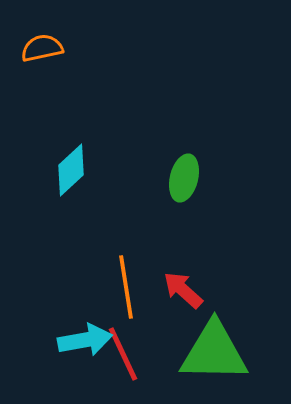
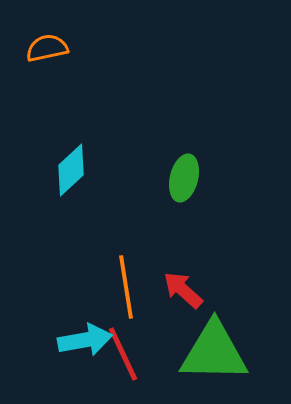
orange semicircle: moved 5 px right
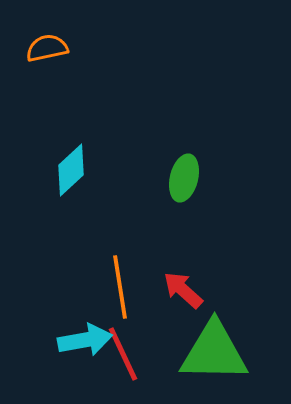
orange line: moved 6 px left
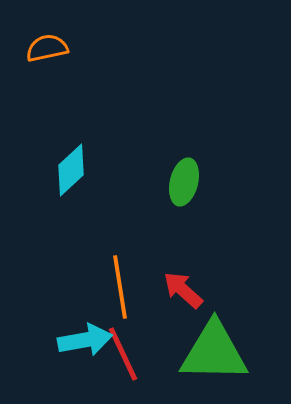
green ellipse: moved 4 px down
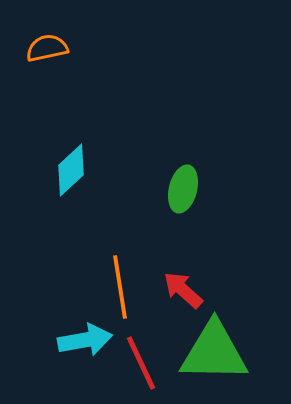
green ellipse: moved 1 px left, 7 px down
red line: moved 18 px right, 9 px down
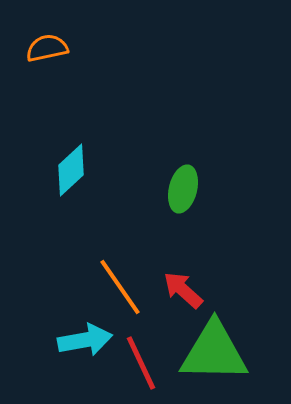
orange line: rotated 26 degrees counterclockwise
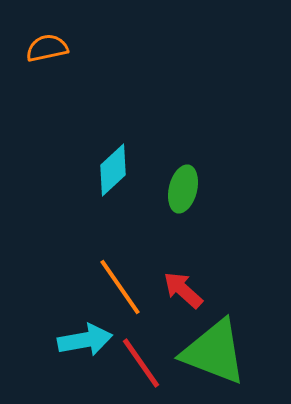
cyan diamond: moved 42 px right
green triangle: rotated 20 degrees clockwise
red line: rotated 10 degrees counterclockwise
